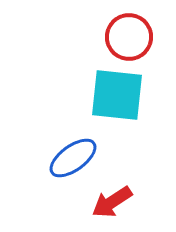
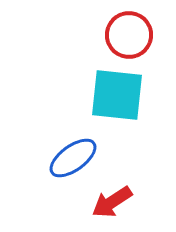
red circle: moved 2 px up
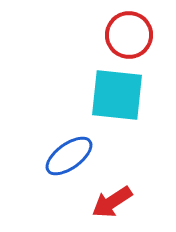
blue ellipse: moved 4 px left, 2 px up
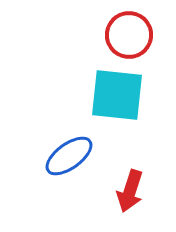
red arrow: moved 18 px right, 11 px up; rotated 39 degrees counterclockwise
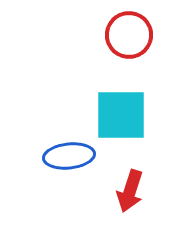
cyan square: moved 4 px right, 20 px down; rotated 6 degrees counterclockwise
blue ellipse: rotated 30 degrees clockwise
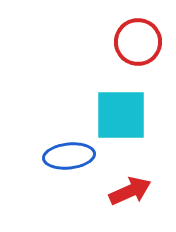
red circle: moved 9 px right, 7 px down
red arrow: rotated 132 degrees counterclockwise
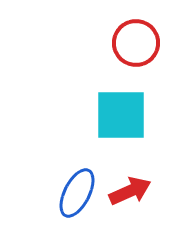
red circle: moved 2 px left, 1 px down
blue ellipse: moved 8 px right, 37 px down; rotated 57 degrees counterclockwise
